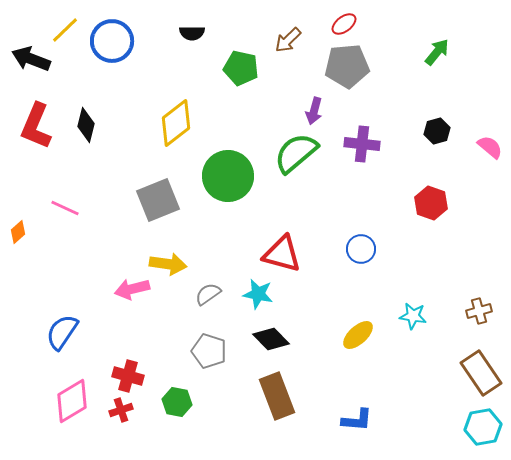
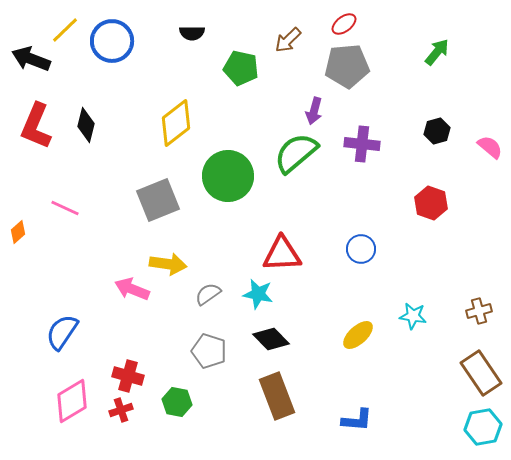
red triangle at (282, 254): rotated 18 degrees counterclockwise
pink arrow at (132, 289): rotated 36 degrees clockwise
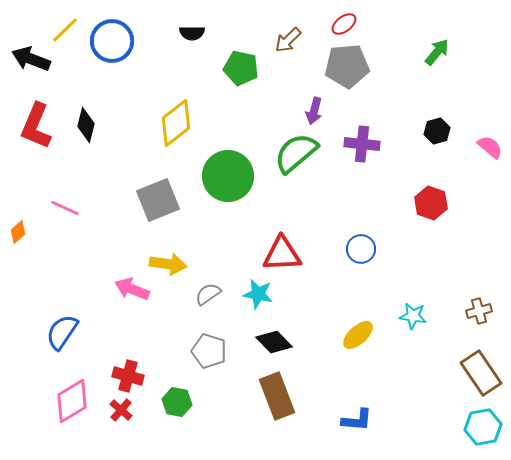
black diamond at (271, 339): moved 3 px right, 3 px down
red cross at (121, 410): rotated 30 degrees counterclockwise
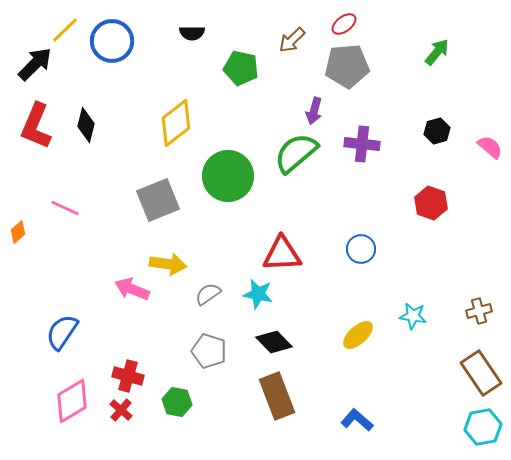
brown arrow at (288, 40): moved 4 px right
black arrow at (31, 59): moved 4 px right, 5 px down; rotated 114 degrees clockwise
blue L-shape at (357, 420): rotated 144 degrees counterclockwise
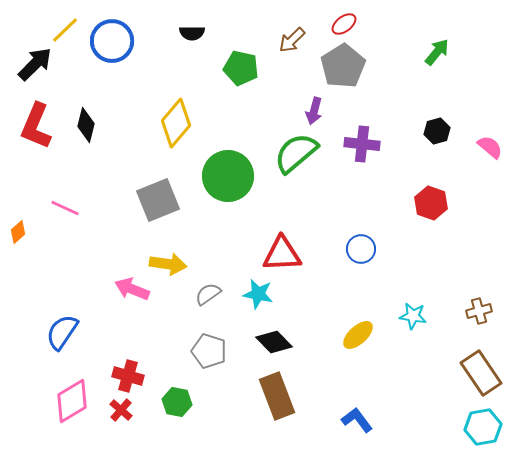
gray pentagon at (347, 66): moved 4 px left; rotated 27 degrees counterclockwise
yellow diamond at (176, 123): rotated 12 degrees counterclockwise
blue L-shape at (357, 420): rotated 12 degrees clockwise
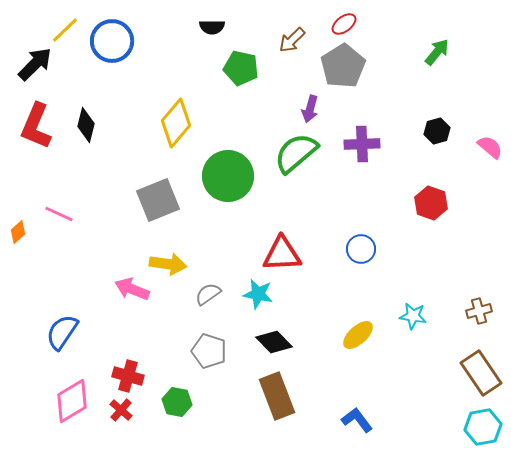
black semicircle at (192, 33): moved 20 px right, 6 px up
purple arrow at (314, 111): moved 4 px left, 2 px up
purple cross at (362, 144): rotated 8 degrees counterclockwise
pink line at (65, 208): moved 6 px left, 6 px down
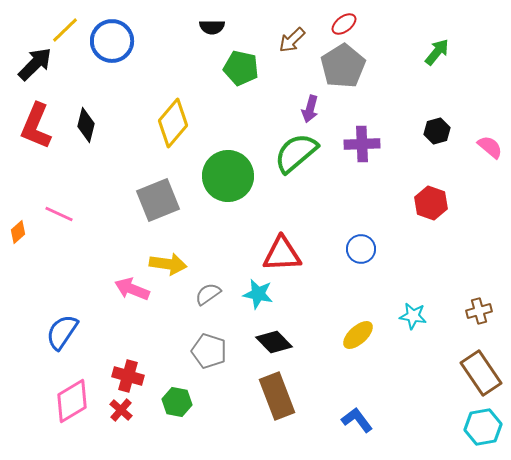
yellow diamond at (176, 123): moved 3 px left
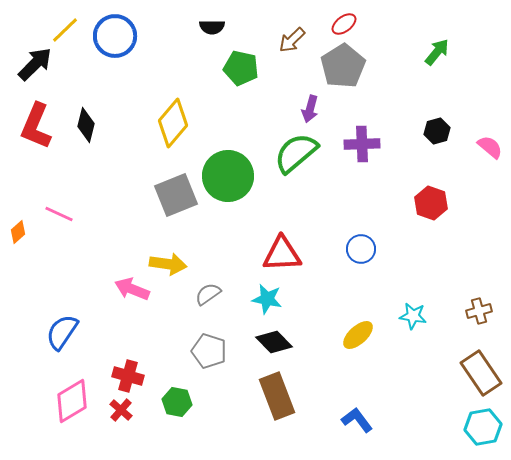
blue circle at (112, 41): moved 3 px right, 5 px up
gray square at (158, 200): moved 18 px right, 5 px up
cyan star at (258, 294): moved 9 px right, 5 px down
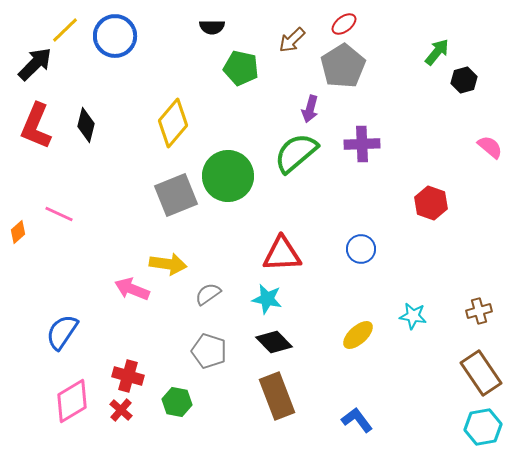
black hexagon at (437, 131): moved 27 px right, 51 px up
